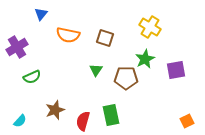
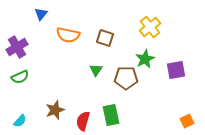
yellow cross: rotated 20 degrees clockwise
green semicircle: moved 12 px left
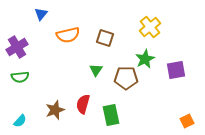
orange semicircle: rotated 25 degrees counterclockwise
green semicircle: rotated 18 degrees clockwise
red semicircle: moved 17 px up
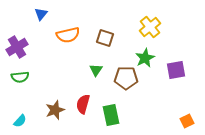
green star: moved 1 px up
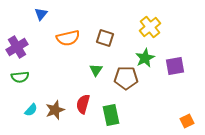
orange semicircle: moved 3 px down
purple square: moved 1 px left, 4 px up
cyan semicircle: moved 11 px right, 11 px up
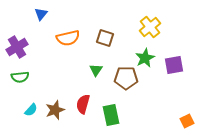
purple square: moved 1 px left, 1 px up
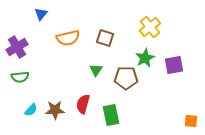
brown star: rotated 18 degrees clockwise
orange square: moved 4 px right; rotated 32 degrees clockwise
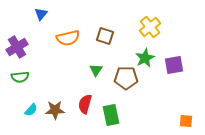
brown square: moved 2 px up
red semicircle: moved 2 px right
orange square: moved 5 px left
